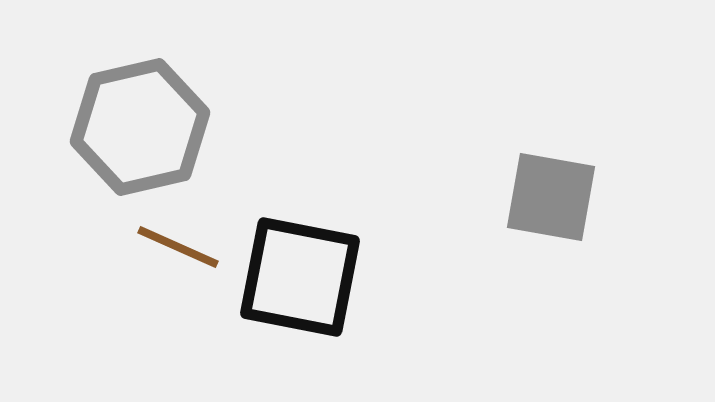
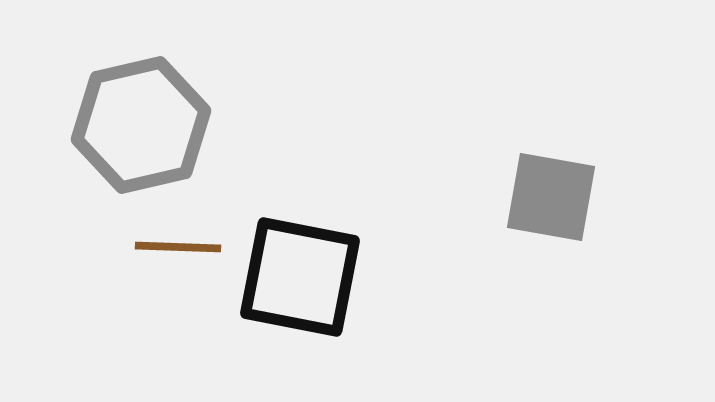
gray hexagon: moved 1 px right, 2 px up
brown line: rotated 22 degrees counterclockwise
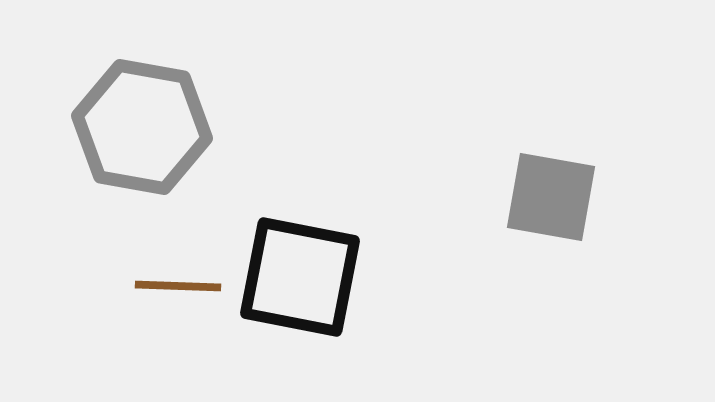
gray hexagon: moved 1 px right, 2 px down; rotated 23 degrees clockwise
brown line: moved 39 px down
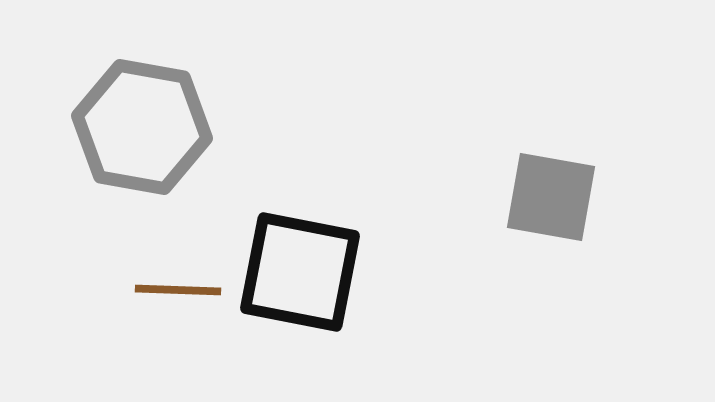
black square: moved 5 px up
brown line: moved 4 px down
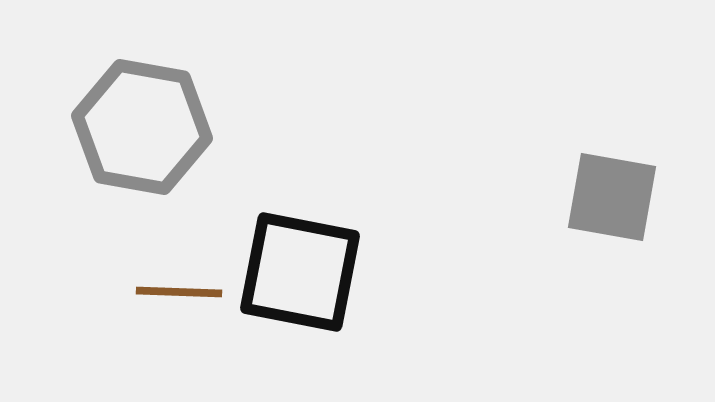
gray square: moved 61 px right
brown line: moved 1 px right, 2 px down
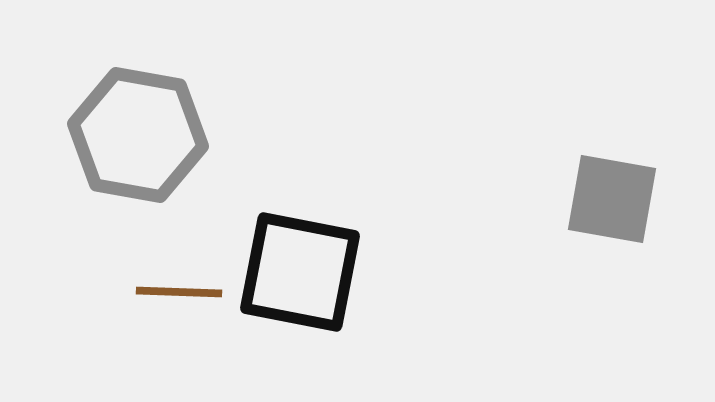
gray hexagon: moved 4 px left, 8 px down
gray square: moved 2 px down
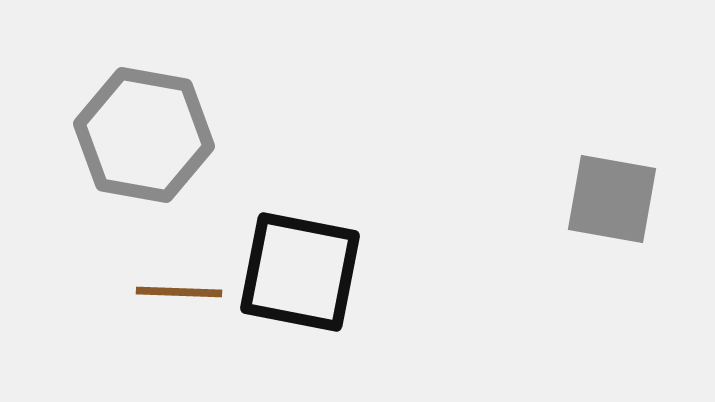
gray hexagon: moved 6 px right
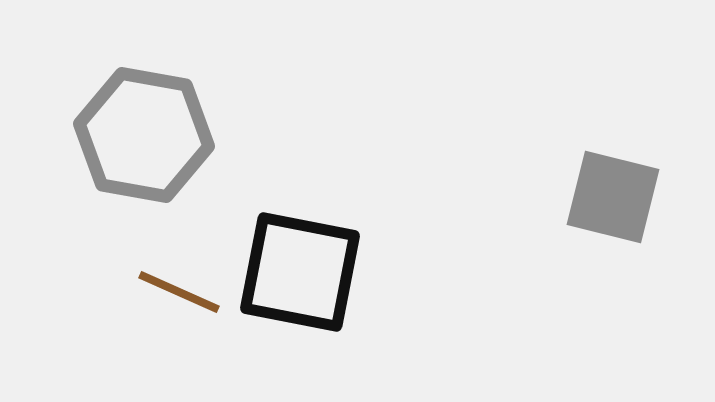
gray square: moved 1 px right, 2 px up; rotated 4 degrees clockwise
brown line: rotated 22 degrees clockwise
